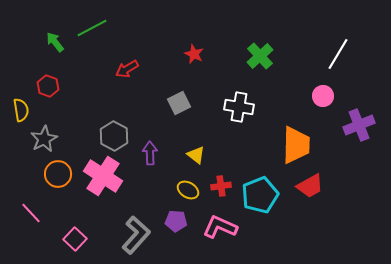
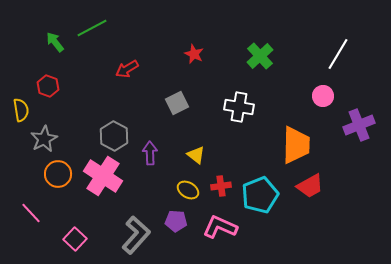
gray square: moved 2 px left
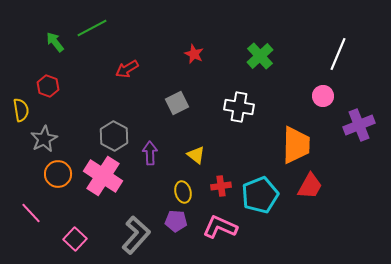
white line: rotated 8 degrees counterclockwise
red trapezoid: rotated 32 degrees counterclockwise
yellow ellipse: moved 5 px left, 2 px down; rotated 45 degrees clockwise
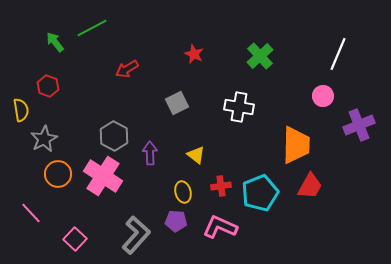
cyan pentagon: moved 2 px up
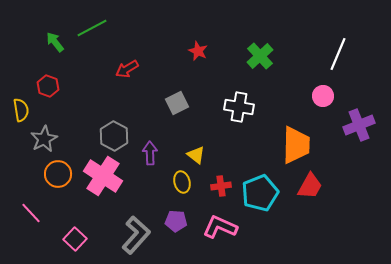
red star: moved 4 px right, 3 px up
yellow ellipse: moved 1 px left, 10 px up
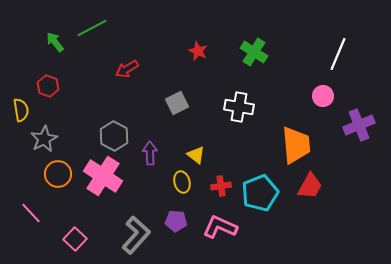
green cross: moved 6 px left, 4 px up; rotated 16 degrees counterclockwise
orange trapezoid: rotated 6 degrees counterclockwise
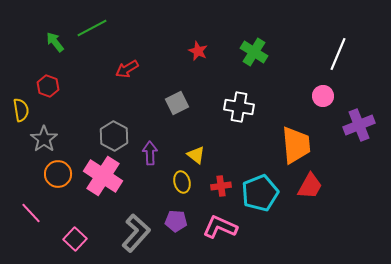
gray star: rotated 8 degrees counterclockwise
gray L-shape: moved 2 px up
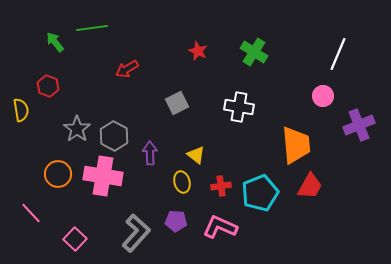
green line: rotated 20 degrees clockwise
gray star: moved 33 px right, 10 px up
pink cross: rotated 24 degrees counterclockwise
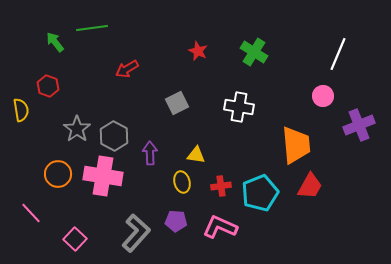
yellow triangle: rotated 30 degrees counterclockwise
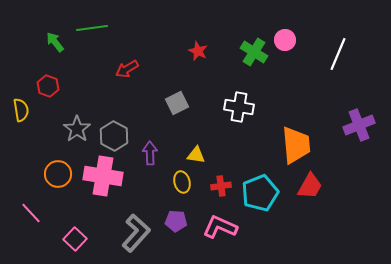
pink circle: moved 38 px left, 56 px up
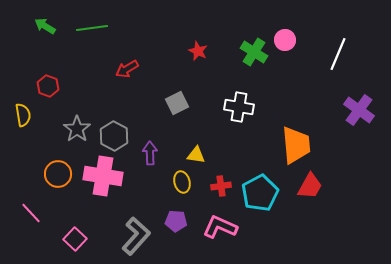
green arrow: moved 10 px left, 16 px up; rotated 20 degrees counterclockwise
yellow semicircle: moved 2 px right, 5 px down
purple cross: moved 15 px up; rotated 32 degrees counterclockwise
cyan pentagon: rotated 6 degrees counterclockwise
gray L-shape: moved 3 px down
